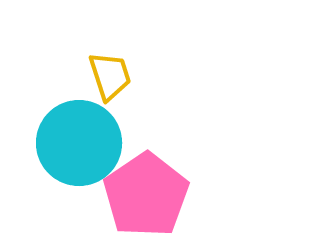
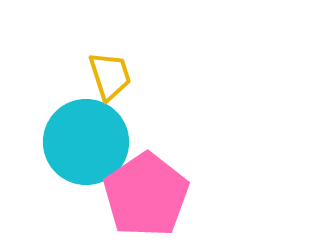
cyan circle: moved 7 px right, 1 px up
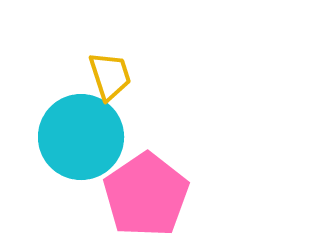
cyan circle: moved 5 px left, 5 px up
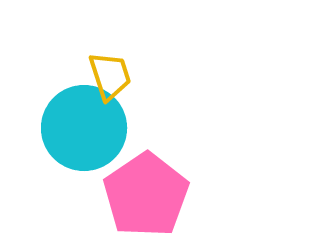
cyan circle: moved 3 px right, 9 px up
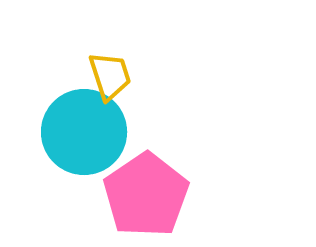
cyan circle: moved 4 px down
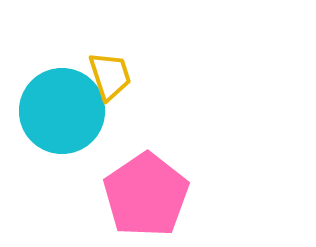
cyan circle: moved 22 px left, 21 px up
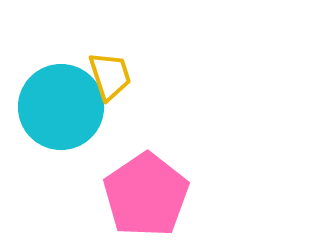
cyan circle: moved 1 px left, 4 px up
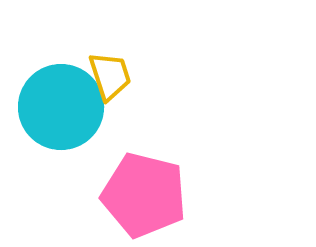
pink pentagon: moved 2 px left; rotated 24 degrees counterclockwise
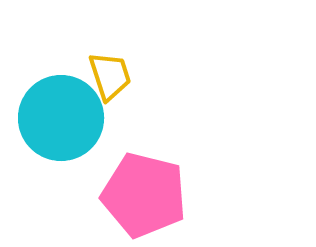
cyan circle: moved 11 px down
